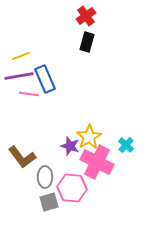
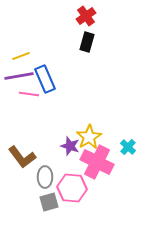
cyan cross: moved 2 px right, 2 px down
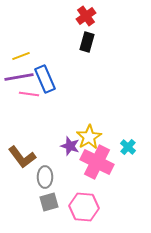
purple line: moved 1 px down
pink hexagon: moved 12 px right, 19 px down
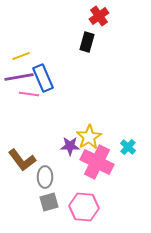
red cross: moved 13 px right
blue rectangle: moved 2 px left, 1 px up
purple star: rotated 18 degrees counterclockwise
brown L-shape: moved 3 px down
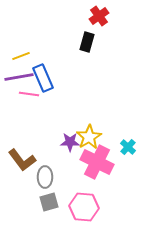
purple star: moved 4 px up
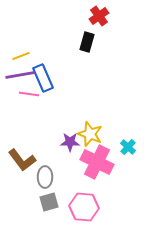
purple line: moved 1 px right, 2 px up
yellow star: moved 1 px right, 3 px up; rotated 20 degrees counterclockwise
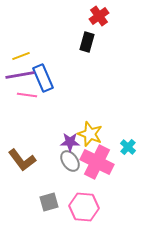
pink line: moved 2 px left, 1 px down
gray ellipse: moved 25 px right, 16 px up; rotated 35 degrees counterclockwise
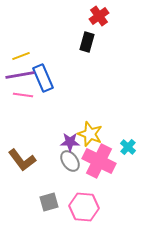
pink line: moved 4 px left
pink cross: moved 2 px right, 1 px up
